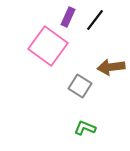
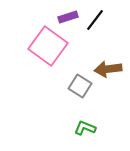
purple rectangle: rotated 48 degrees clockwise
brown arrow: moved 3 px left, 2 px down
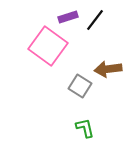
green L-shape: rotated 55 degrees clockwise
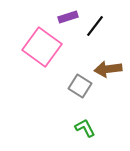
black line: moved 6 px down
pink square: moved 6 px left, 1 px down
green L-shape: rotated 15 degrees counterclockwise
